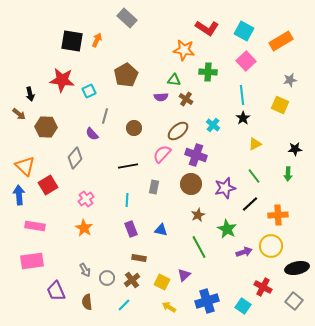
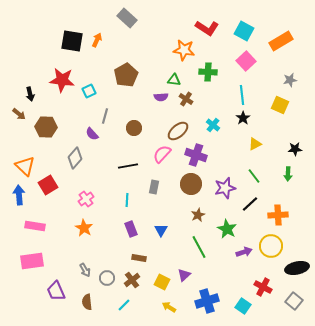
blue triangle at (161, 230): rotated 48 degrees clockwise
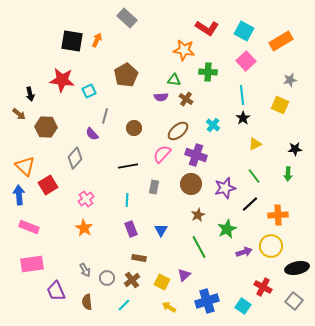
pink rectangle at (35, 226): moved 6 px left, 1 px down; rotated 12 degrees clockwise
green star at (227, 229): rotated 18 degrees clockwise
pink rectangle at (32, 261): moved 3 px down
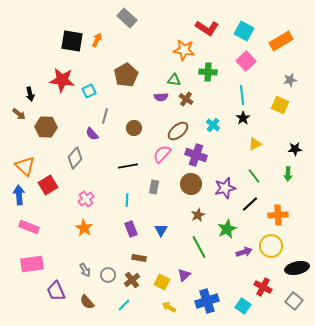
gray circle at (107, 278): moved 1 px right, 3 px up
brown semicircle at (87, 302): rotated 35 degrees counterclockwise
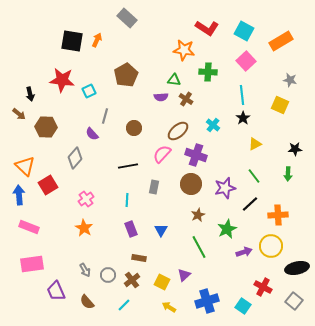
gray star at (290, 80): rotated 24 degrees clockwise
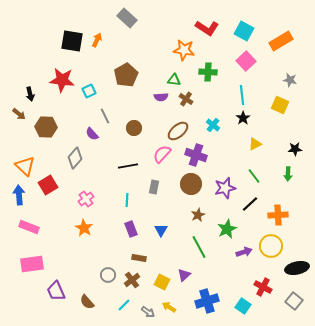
gray line at (105, 116): rotated 42 degrees counterclockwise
gray arrow at (85, 270): moved 63 px right, 42 px down; rotated 24 degrees counterclockwise
